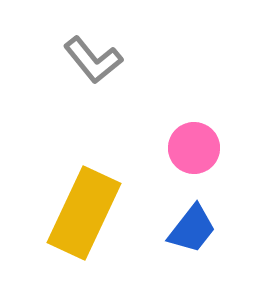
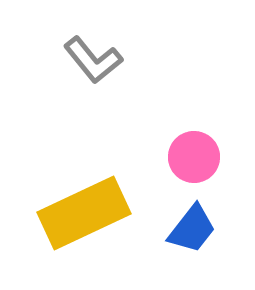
pink circle: moved 9 px down
yellow rectangle: rotated 40 degrees clockwise
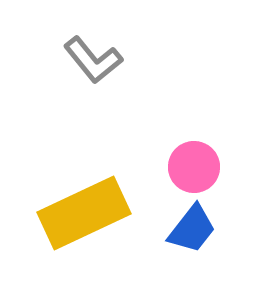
pink circle: moved 10 px down
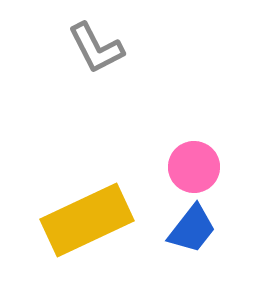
gray L-shape: moved 3 px right, 12 px up; rotated 12 degrees clockwise
yellow rectangle: moved 3 px right, 7 px down
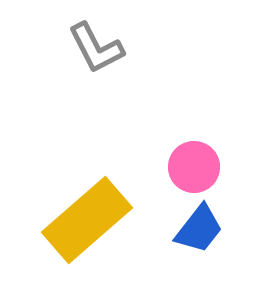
yellow rectangle: rotated 16 degrees counterclockwise
blue trapezoid: moved 7 px right
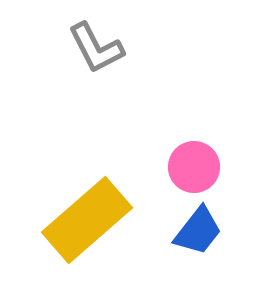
blue trapezoid: moved 1 px left, 2 px down
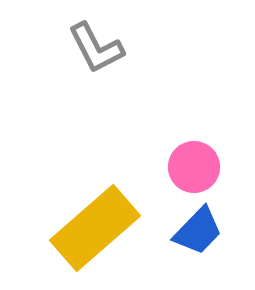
yellow rectangle: moved 8 px right, 8 px down
blue trapezoid: rotated 6 degrees clockwise
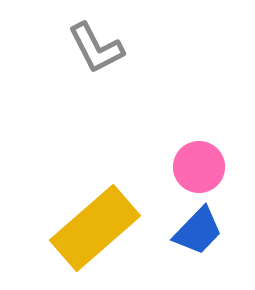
pink circle: moved 5 px right
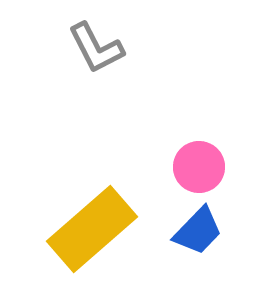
yellow rectangle: moved 3 px left, 1 px down
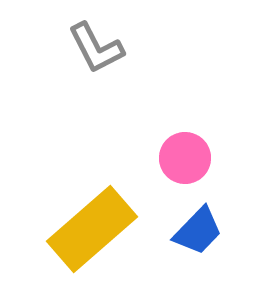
pink circle: moved 14 px left, 9 px up
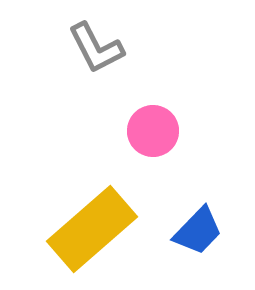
pink circle: moved 32 px left, 27 px up
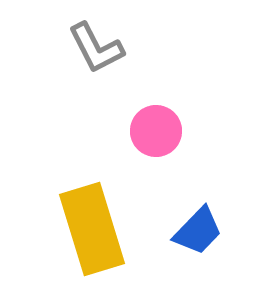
pink circle: moved 3 px right
yellow rectangle: rotated 66 degrees counterclockwise
